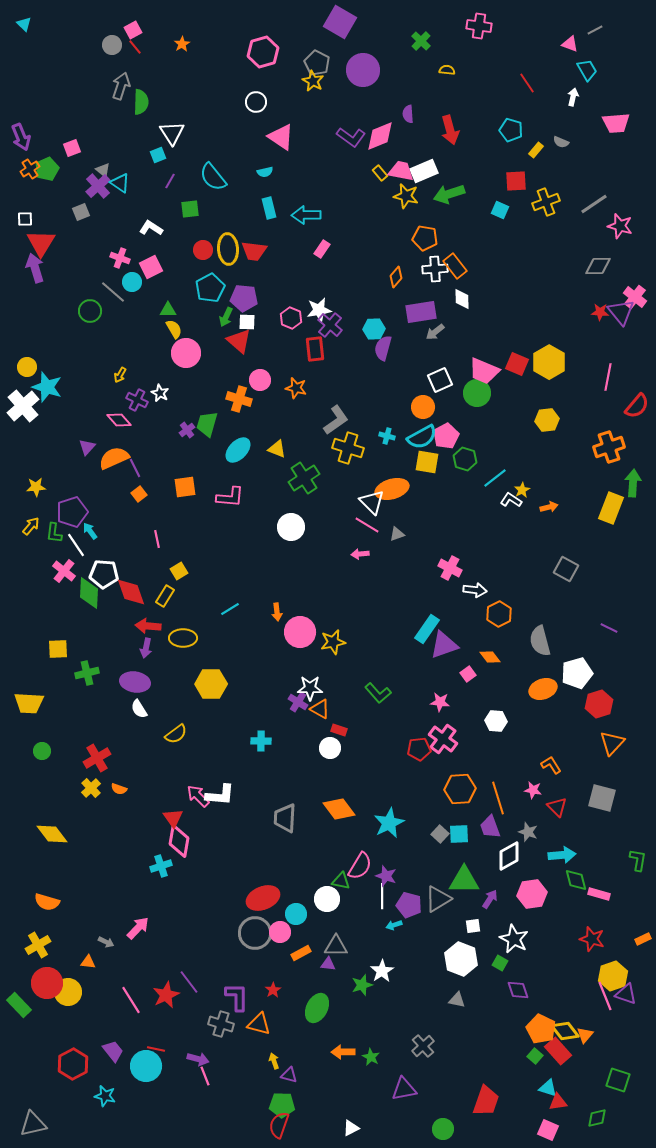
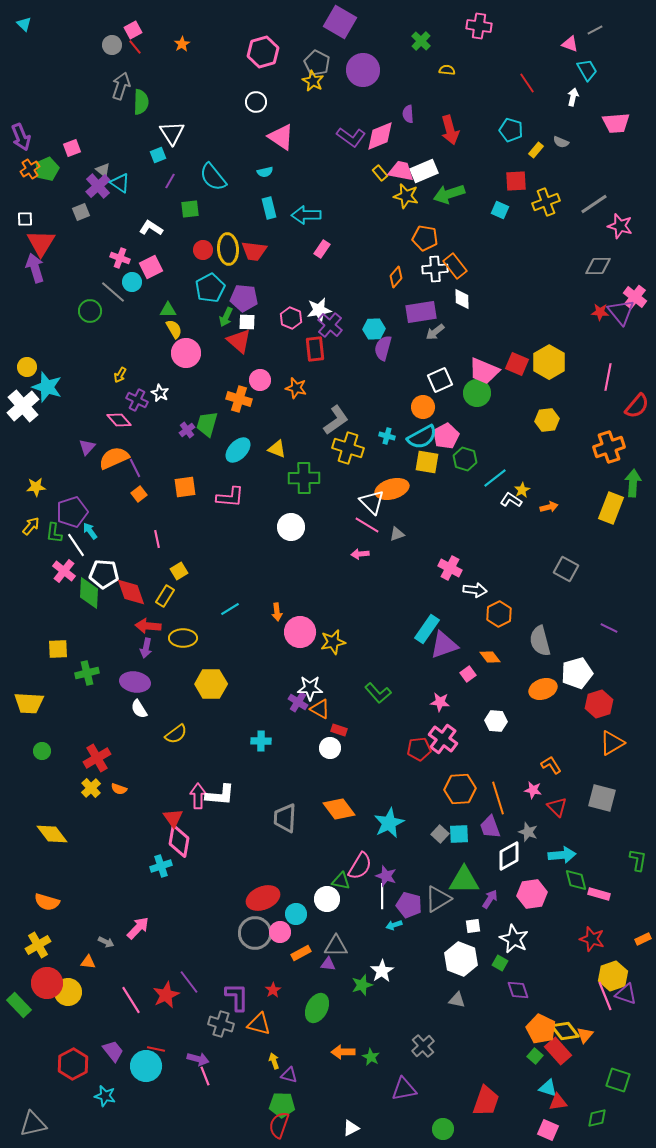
green cross at (304, 478): rotated 32 degrees clockwise
orange triangle at (612, 743): rotated 16 degrees clockwise
pink arrow at (198, 796): rotated 45 degrees clockwise
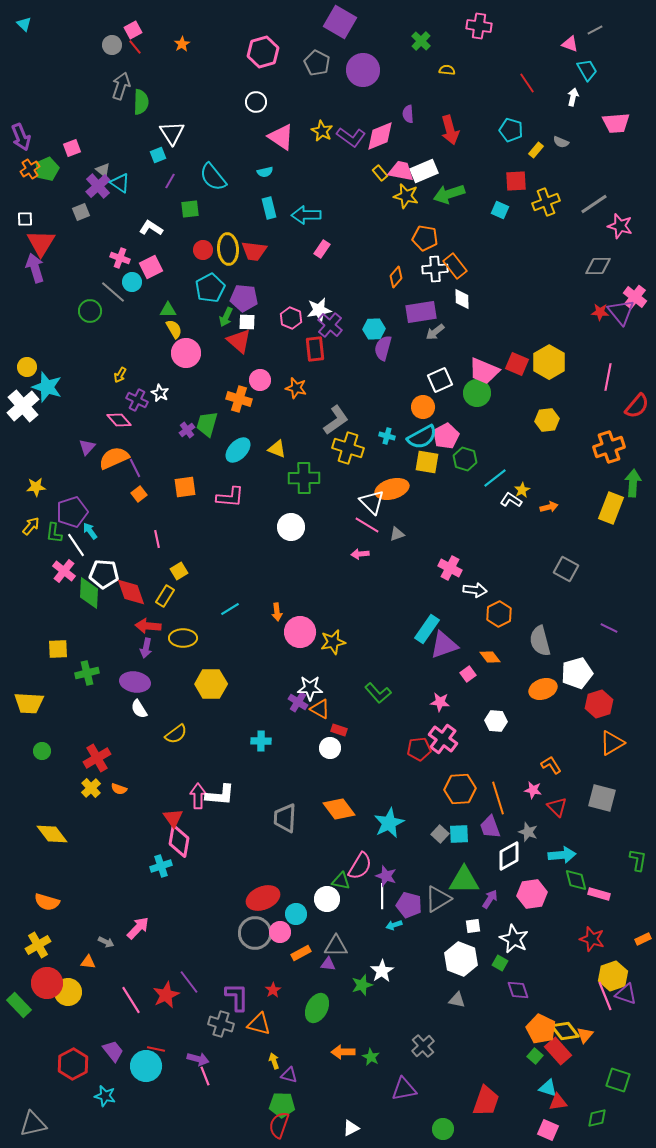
yellow star at (313, 81): moved 9 px right, 50 px down
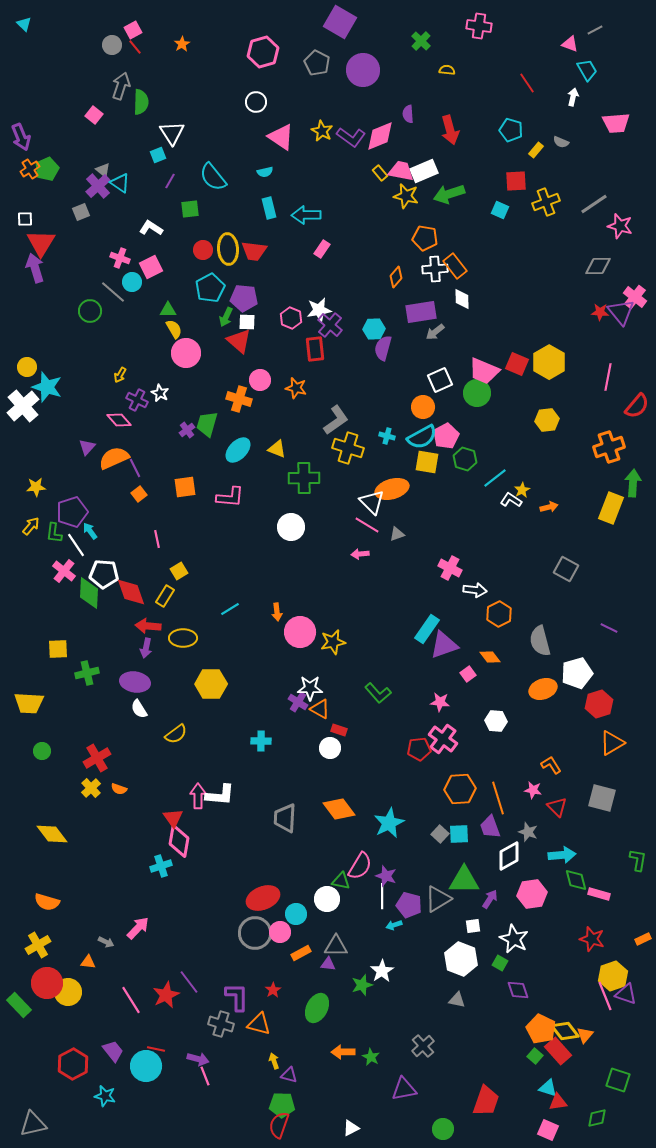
pink square at (72, 148): moved 22 px right, 33 px up; rotated 30 degrees counterclockwise
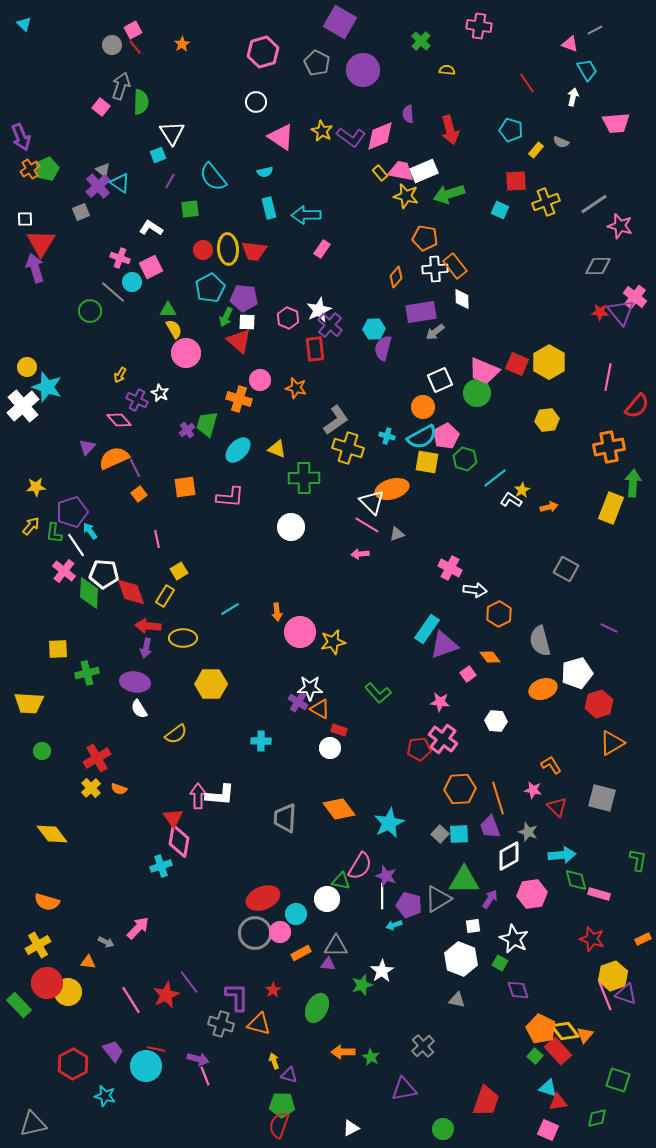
pink square at (94, 115): moved 7 px right, 8 px up
white star at (319, 310): rotated 15 degrees counterclockwise
pink hexagon at (291, 318): moved 3 px left
orange cross at (609, 447): rotated 8 degrees clockwise
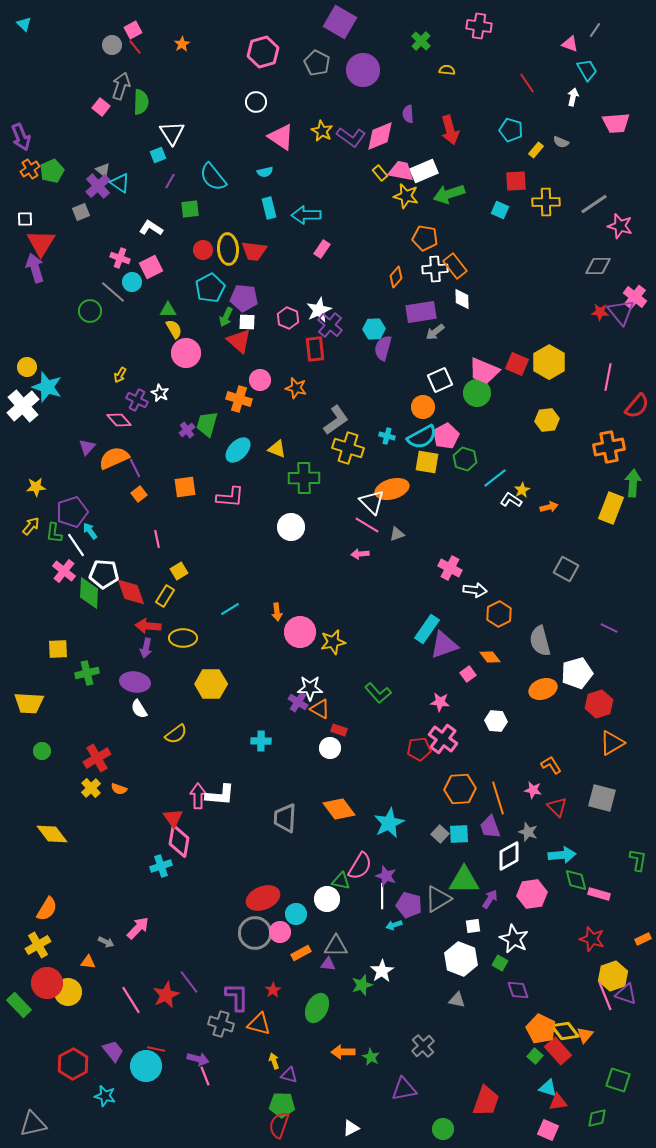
gray line at (595, 30): rotated 28 degrees counterclockwise
green pentagon at (47, 169): moved 5 px right, 2 px down
yellow cross at (546, 202): rotated 20 degrees clockwise
orange semicircle at (47, 902): moved 7 px down; rotated 75 degrees counterclockwise
